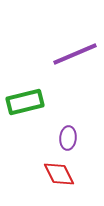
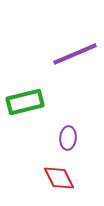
red diamond: moved 4 px down
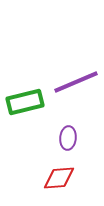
purple line: moved 1 px right, 28 px down
red diamond: rotated 68 degrees counterclockwise
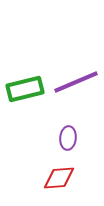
green rectangle: moved 13 px up
